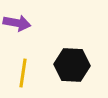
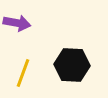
yellow line: rotated 12 degrees clockwise
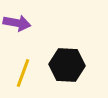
black hexagon: moved 5 px left
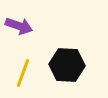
purple arrow: moved 2 px right, 3 px down; rotated 8 degrees clockwise
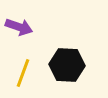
purple arrow: moved 1 px down
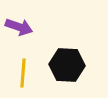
yellow line: rotated 16 degrees counterclockwise
